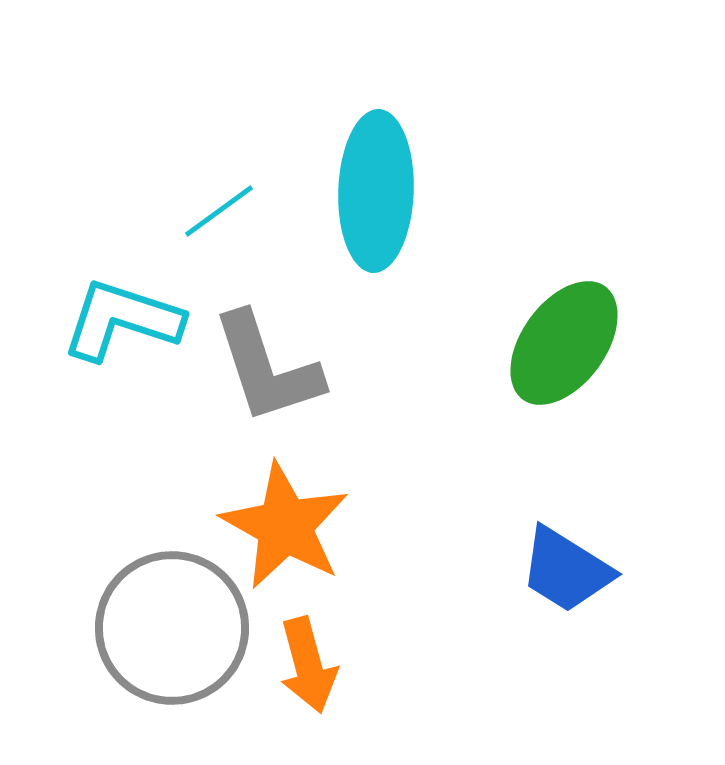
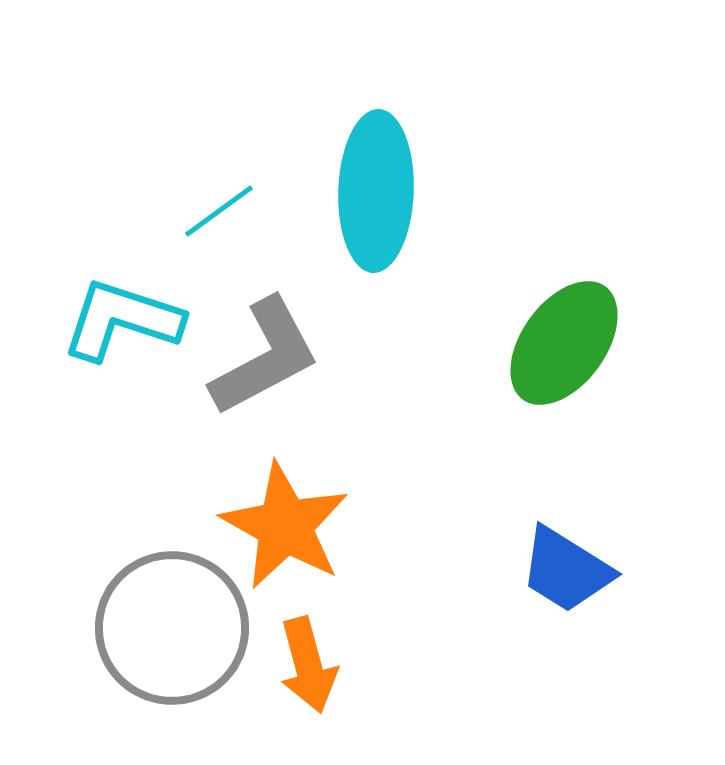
gray L-shape: moved 2 px left, 11 px up; rotated 100 degrees counterclockwise
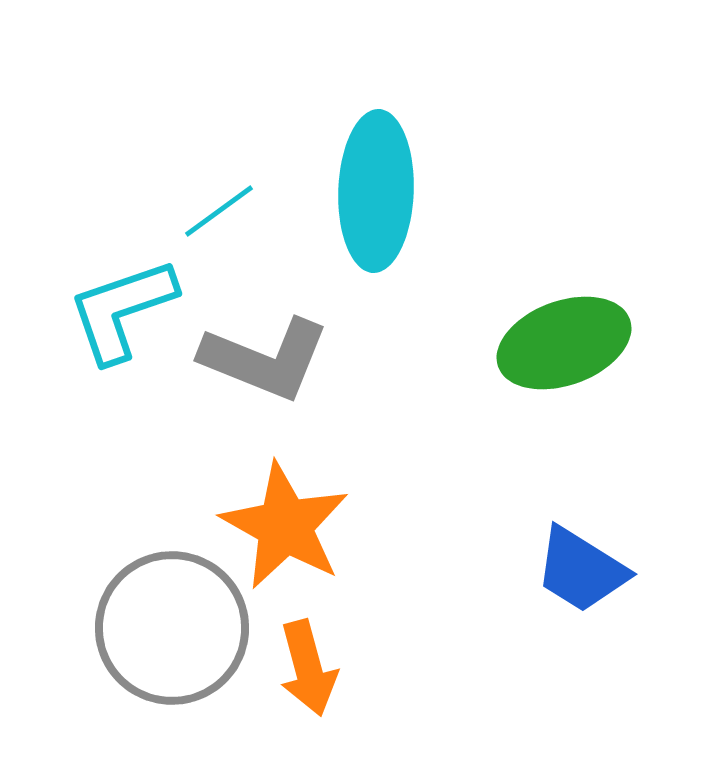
cyan L-shape: moved 10 px up; rotated 37 degrees counterclockwise
green ellipse: rotated 34 degrees clockwise
gray L-shape: moved 2 px down; rotated 50 degrees clockwise
blue trapezoid: moved 15 px right
orange arrow: moved 3 px down
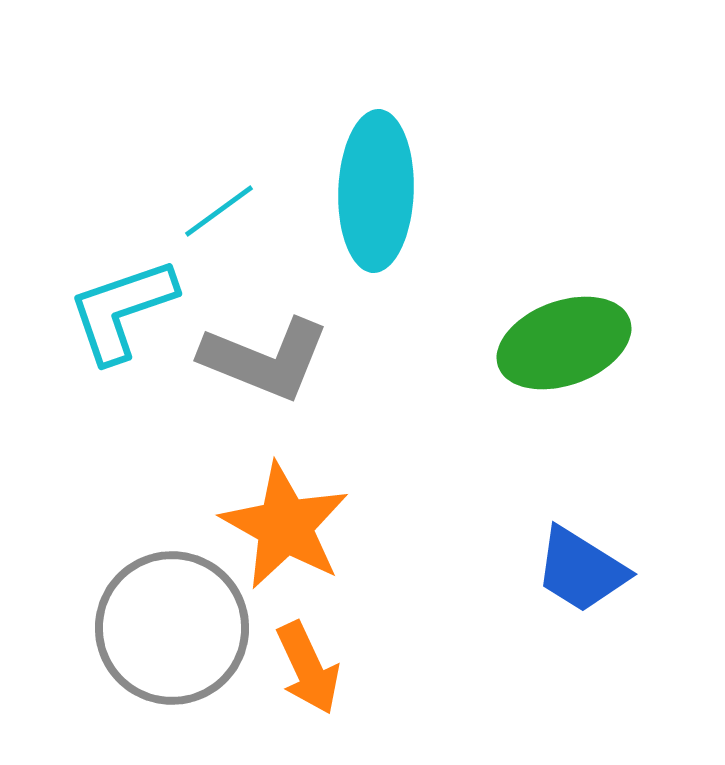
orange arrow: rotated 10 degrees counterclockwise
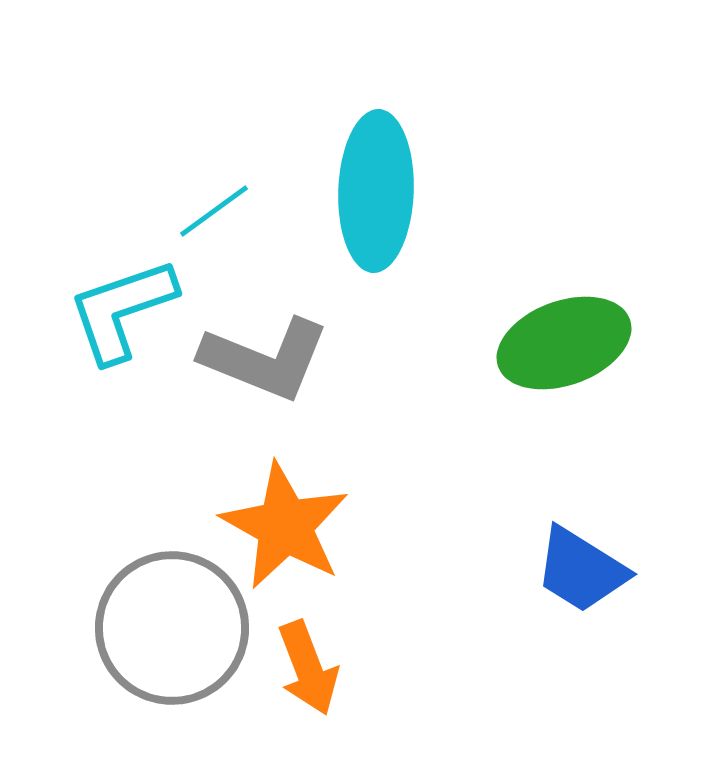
cyan line: moved 5 px left
orange arrow: rotated 4 degrees clockwise
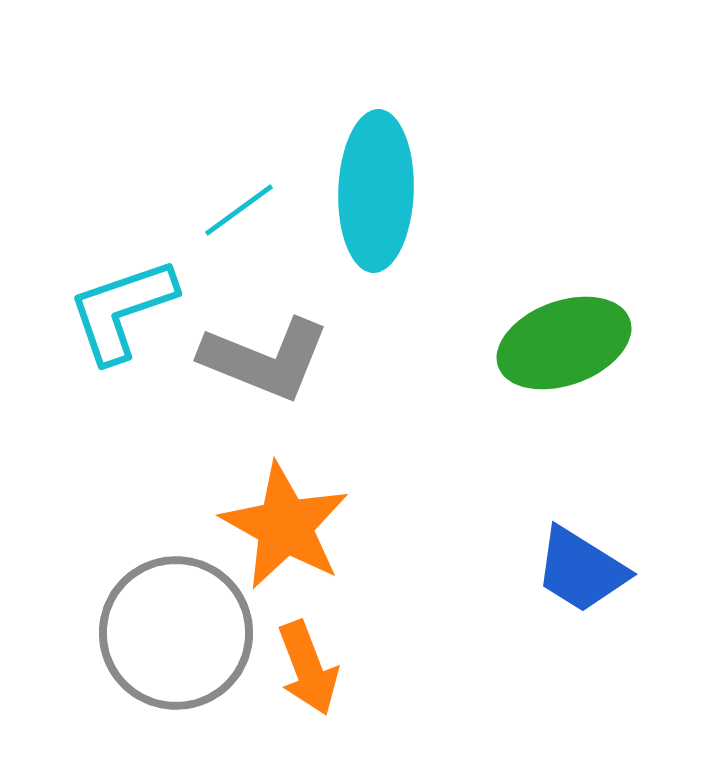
cyan line: moved 25 px right, 1 px up
gray circle: moved 4 px right, 5 px down
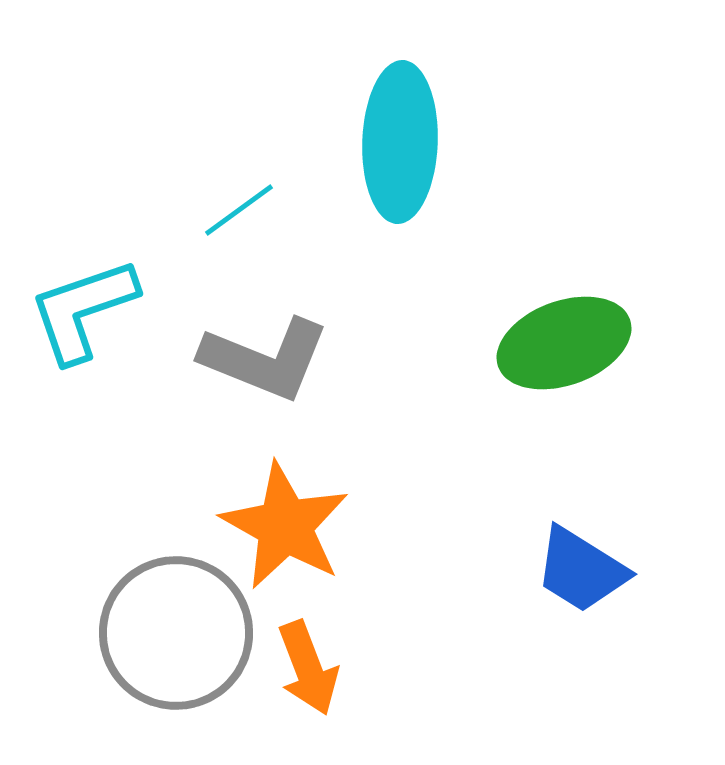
cyan ellipse: moved 24 px right, 49 px up
cyan L-shape: moved 39 px left
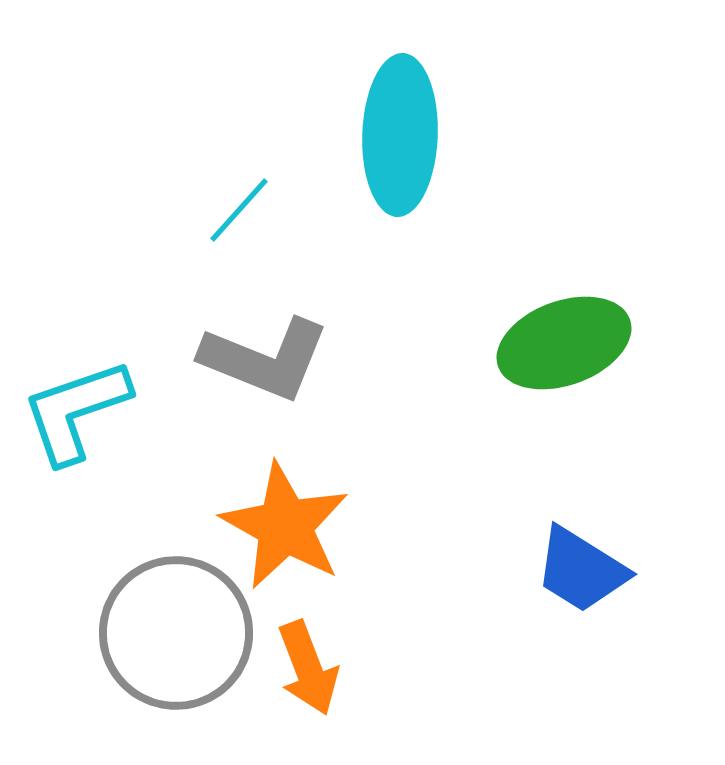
cyan ellipse: moved 7 px up
cyan line: rotated 12 degrees counterclockwise
cyan L-shape: moved 7 px left, 101 px down
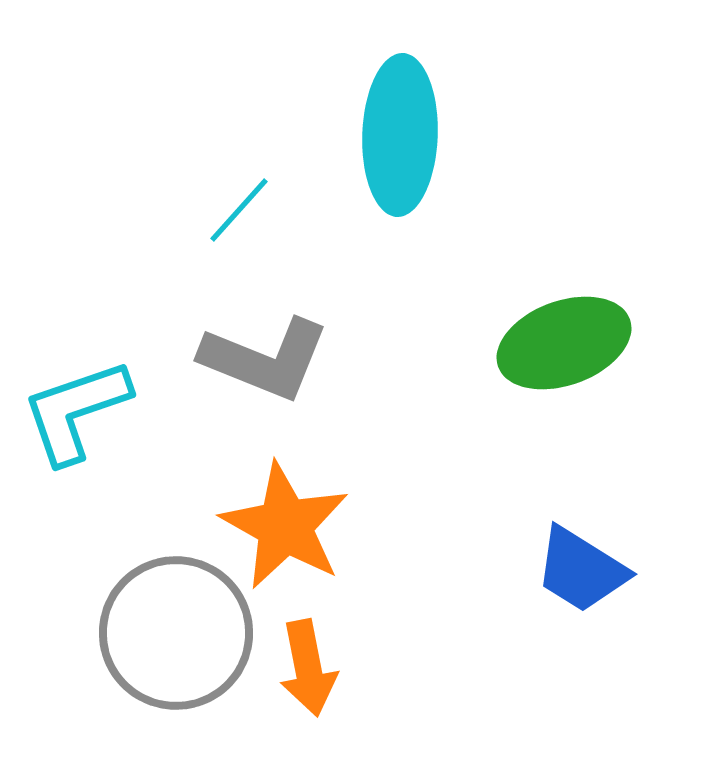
orange arrow: rotated 10 degrees clockwise
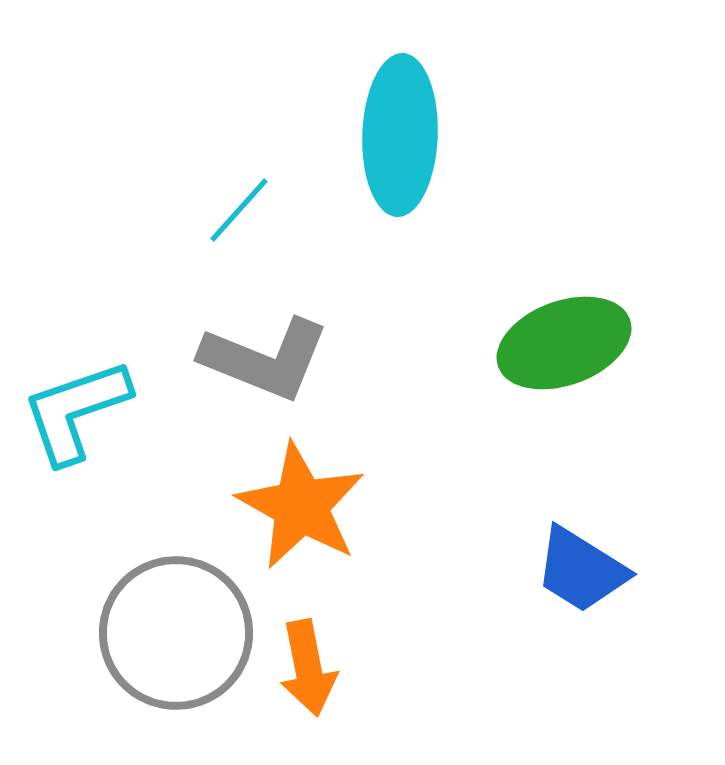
orange star: moved 16 px right, 20 px up
